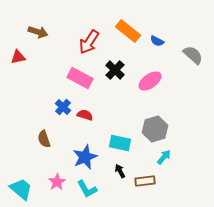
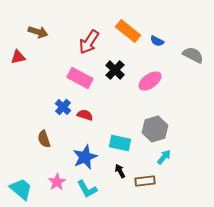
gray semicircle: rotated 15 degrees counterclockwise
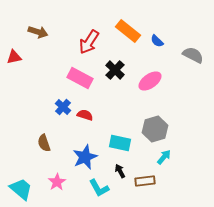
blue semicircle: rotated 16 degrees clockwise
red triangle: moved 4 px left
brown semicircle: moved 4 px down
cyan L-shape: moved 12 px right, 1 px up
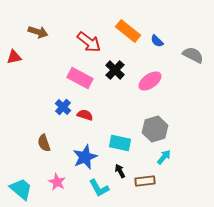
red arrow: rotated 85 degrees counterclockwise
pink star: rotated 12 degrees counterclockwise
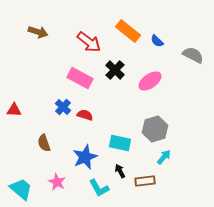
red triangle: moved 53 px down; rotated 14 degrees clockwise
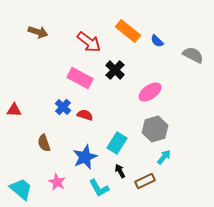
pink ellipse: moved 11 px down
cyan rectangle: moved 3 px left; rotated 70 degrees counterclockwise
brown rectangle: rotated 18 degrees counterclockwise
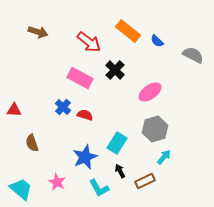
brown semicircle: moved 12 px left
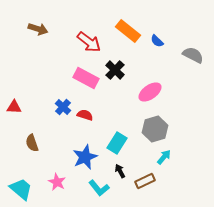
brown arrow: moved 3 px up
pink rectangle: moved 6 px right
red triangle: moved 3 px up
cyan L-shape: rotated 10 degrees counterclockwise
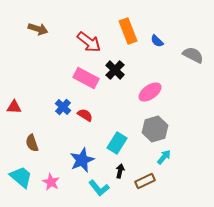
orange rectangle: rotated 30 degrees clockwise
red semicircle: rotated 14 degrees clockwise
blue star: moved 3 px left, 3 px down
black arrow: rotated 40 degrees clockwise
pink star: moved 6 px left
cyan trapezoid: moved 12 px up
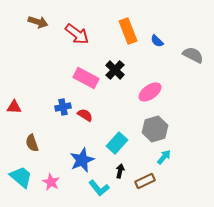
brown arrow: moved 7 px up
red arrow: moved 12 px left, 8 px up
blue cross: rotated 35 degrees clockwise
cyan rectangle: rotated 10 degrees clockwise
